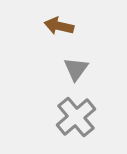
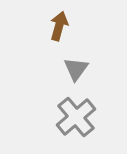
brown arrow: rotated 92 degrees clockwise
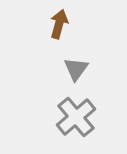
brown arrow: moved 2 px up
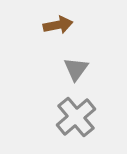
brown arrow: moved 1 px left, 1 px down; rotated 64 degrees clockwise
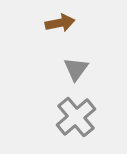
brown arrow: moved 2 px right, 2 px up
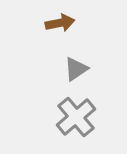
gray triangle: rotated 20 degrees clockwise
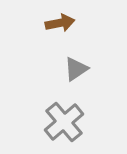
gray cross: moved 12 px left, 5 px down
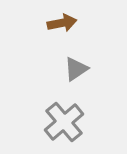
brown arrow: moved 2 px right
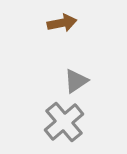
gray triangle: moved 12 px down
